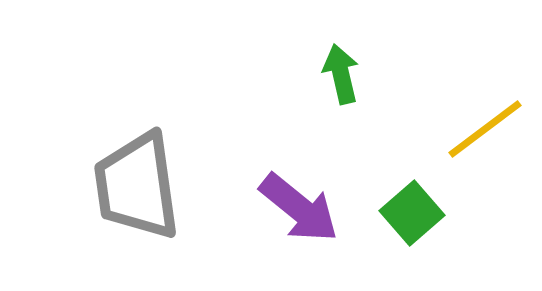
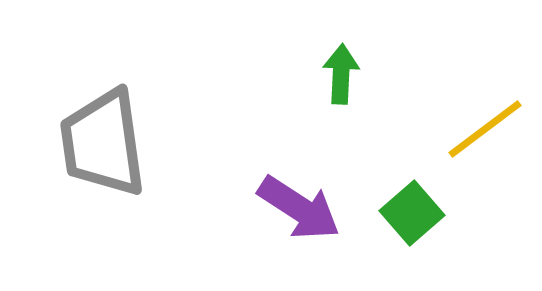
green arrow: rotated 16 degrees clockwise
gray trapezoid: moved 34 px left, 43 px up
purple arrow: rotated 6 degrees counterclockwise
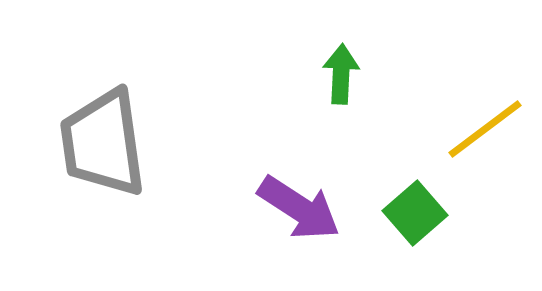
green square: moved 3 px right
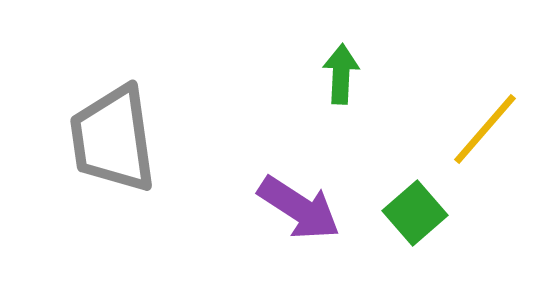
yellow line: rotated 12 degrees counterclockwise
gray trapezoid: moved 10 px right, 4 px up
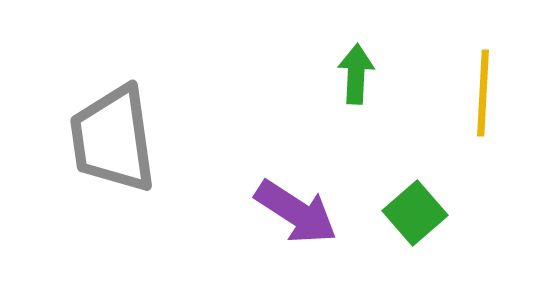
green arrow: moved 15 px right
yellow line: moved 2 px left, 36 px up; rotated 38 degrees counterclockwise
purple arrow: moved 3 px left, 4 px down
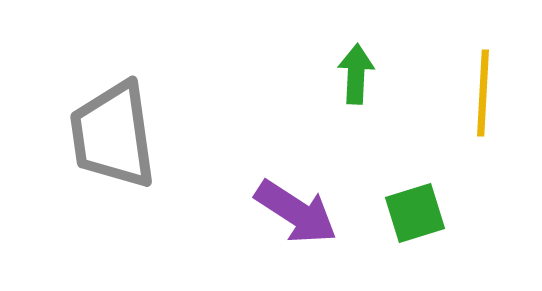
gray trapezoid: moved 4 px up
green square: rotated 24 degrees clockwise
